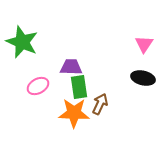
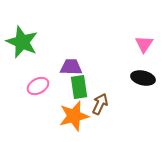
orange star: moved 3 px down; rotated 16 degrees counterclockwise
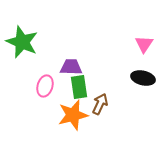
pink ellipse: moved 7 px right; rotated 45 degrees counterclockwise
orange star: moved 1 px left, 1 px up
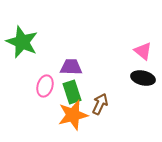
pink triangle: moved 1 px left, 7 px down; rotated 24 degrees counterclockwise
green rectangle: moved 7 px left, 5 px down; rotated 10 degrees counterclockwise
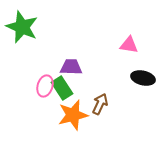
green star: moved 15 px up
pink triangle: moved 14 px left, 6 px up; rotated 30 degrees counterclockwise
green rectangle: moved 10 px left, 4 px up; rotated 15 degrees counterclockwise
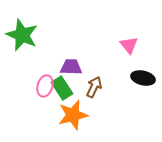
green star: moved 8 px down
pink triangle: rotated 42 degrees clockwise
brown arrow: moved 6 px left, 17 px up
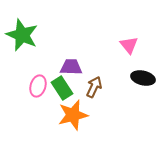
pink ellipse: moved 7 px left
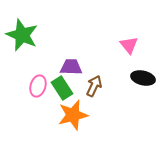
brown arrow: moved 1 px up
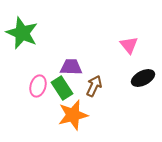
green star: moved 2 px up
black ellipse: rotated 40 degrees counterclockwise
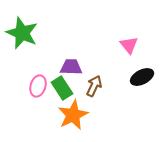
black ellipse: moved 1 px left, 1 px up
orange star: rotated 12 degrees counterclockwise
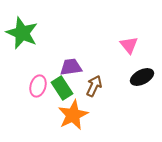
purple trapezoid: rotated 10 degrees counterclockwise
